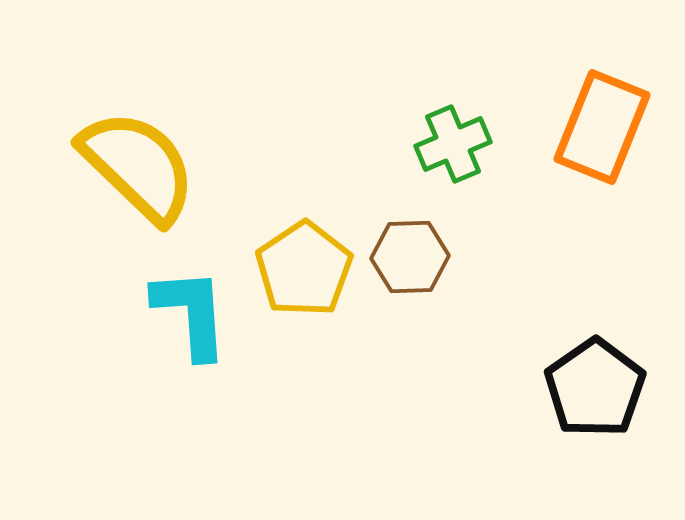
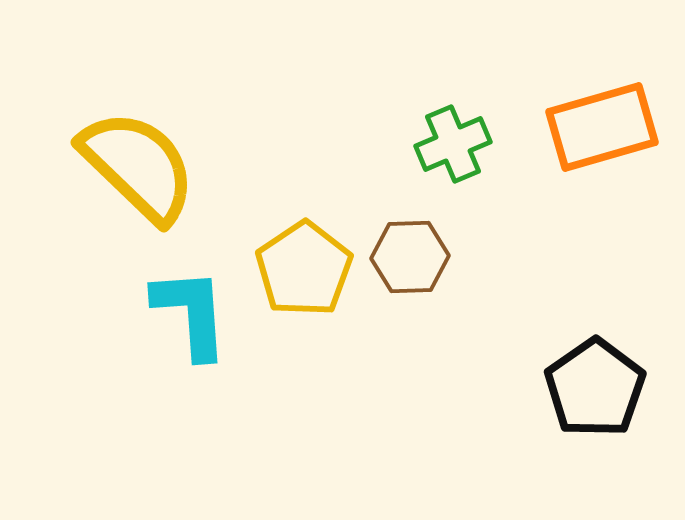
orange rectangle: rotated 52 degrees clockwise
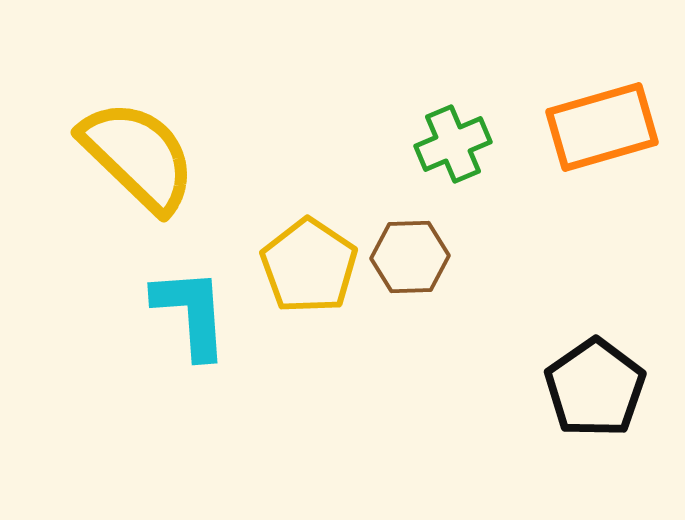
yellow semicircle: moved 10 px up
yellow pentagon: moved 5 px right, 3 px up; rotated 4 degrees counterclockwise
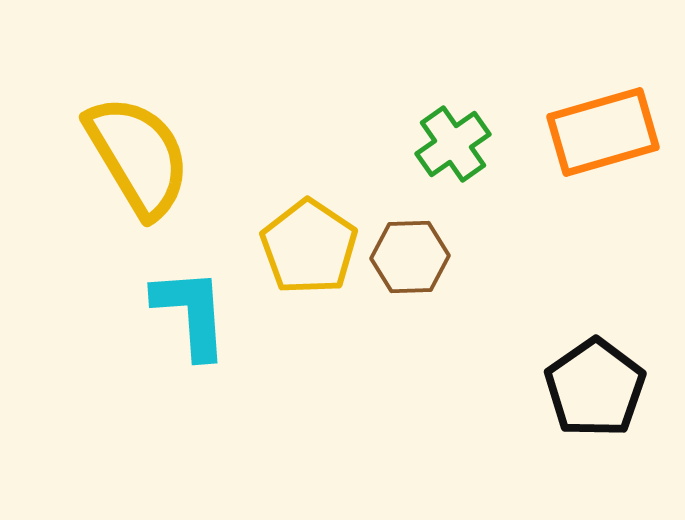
orange rectangle: moved 1 px right, 5 px down
green cross: rotated 12 degrees counterclockwise
yellow semicircle: rotated 15 degrees clockwise
yellow pentagon: moved 19 px up
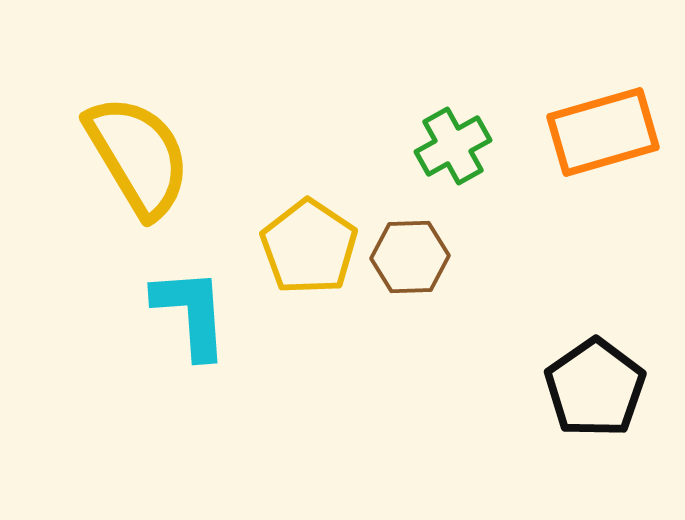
green cross: moved 2 px down; rotated 6 degrees clockwise
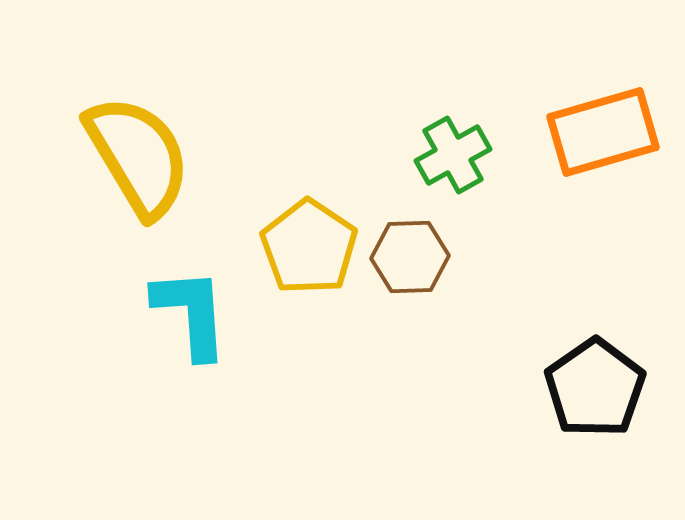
green cross: moved 9 px down
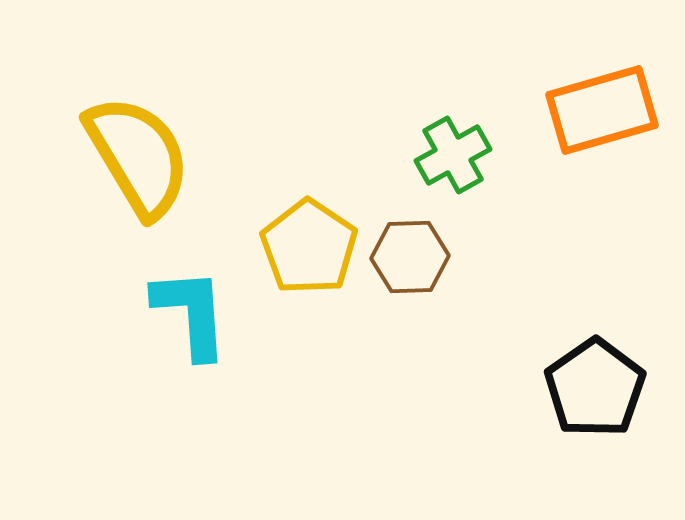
orange rectangle: moved 1 px left, 22 px up
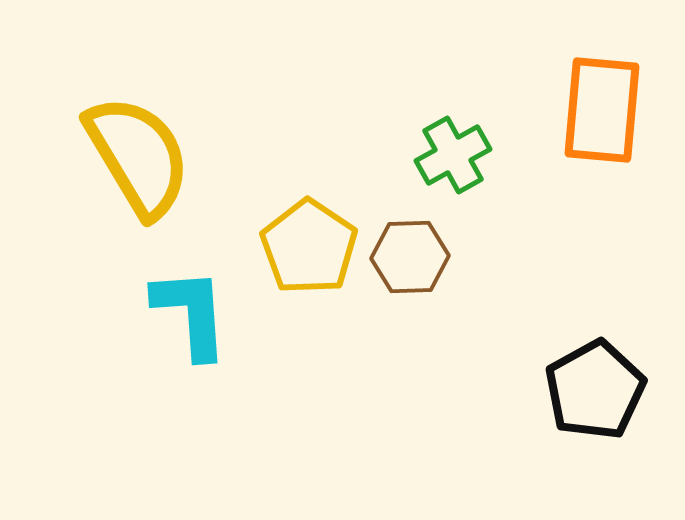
orange rectangle: rotated 69 degrees counterclockwise
black pentagon: moved 2 px down; rotated 6 degrees clockwise
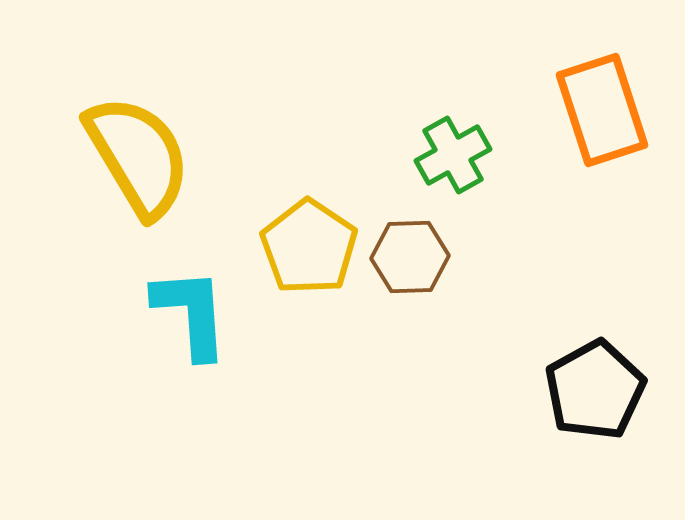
orange rectangle: rotated 23 degrees counterclockwise
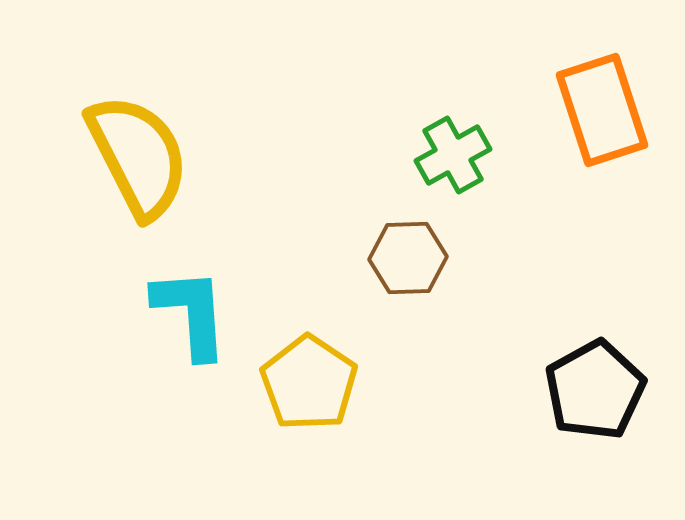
yellow semicircle: rotated 4 degrees clockwise
yellow pentagon: moved 136 px down
brown hexagon: moved 2 px left, 1 px down
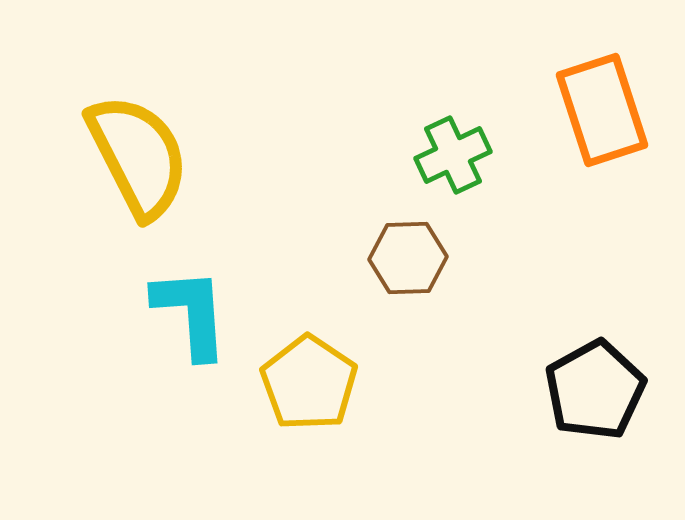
green cross: rotated 4 degrees clockwise
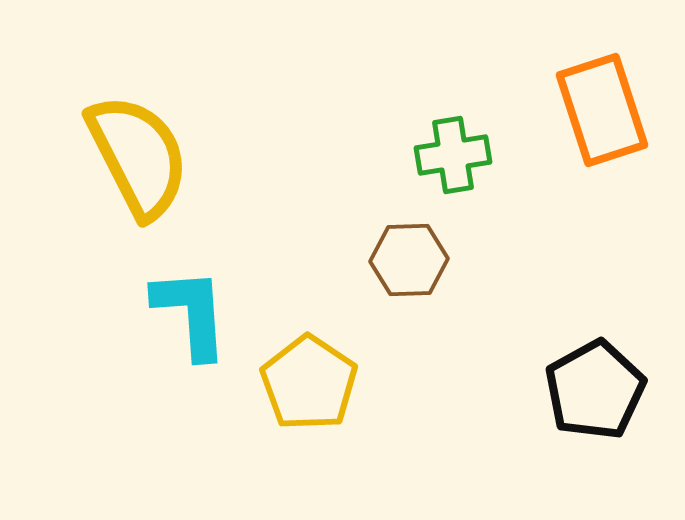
green cross: rotated 16 degrees clockwise
brown hexagon: moved 1 px right, 2 px down
